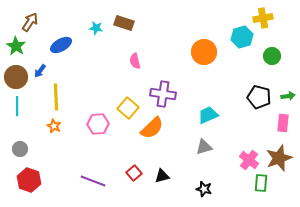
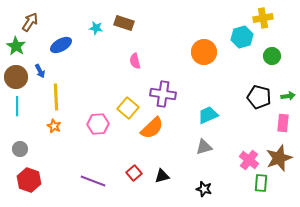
blue arrow: rotated 64 degrees counterclockwise
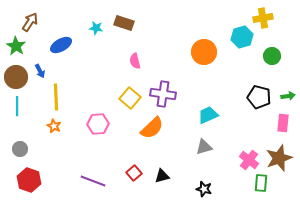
yellow square: moved 2 px right, 10 px up
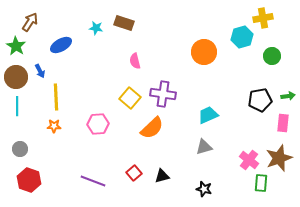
black pentagon: moved 1 px right, 3 px down; rotated 25 degrees counterclockwise
orange star: rotated 24 degrees counterclockwise
